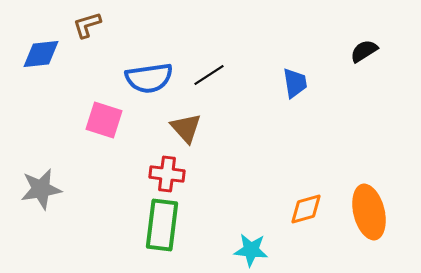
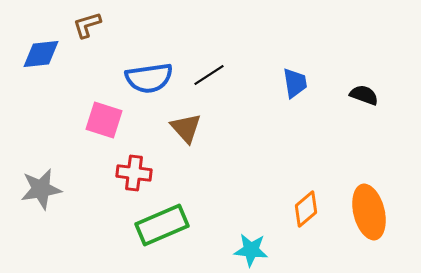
black semicircle: moved 44 px down; rotated 52 degrees clockwise
red cross: moved 33 px left, 1 px up
orange diamond: rotated 24 degrees counterclockwise
green rectangle: rotated 60 degrees clockwise
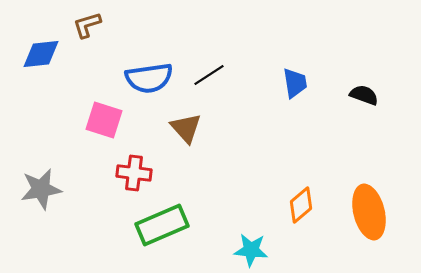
orange diamond: moved 5 px left, 4 px up
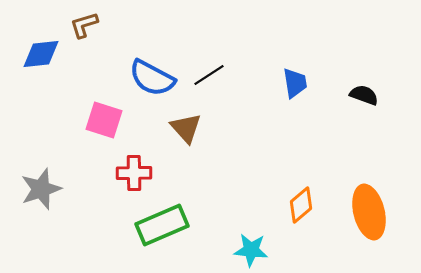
brown L-shape: moved 3 px left
blue semicircle: moved 3 px right; rotated 36 degrees clockwise
red cross: rotated 8 degrees counterclockwise
gray star: rotated 9 degrees counterclockwise
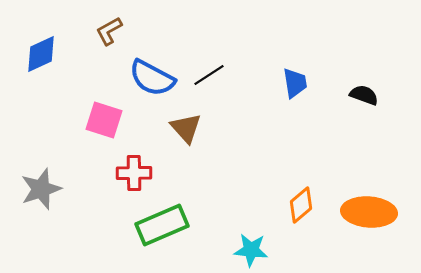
brown L-shape: moved 25 px right, 6 px down; rotated 12 degrees counterclockwise
blue diamond: rotated 18 degrees counterclockwise
orange ellipse: rotated 72 degrees counterclockwise
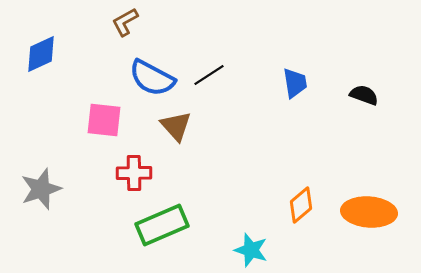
brown L-shape: moved 16 px right, 9 px up
pink square: rotated 12 degrees counterclockwise
brown triangle: moved 10 px left, 2 px up
cyan star: rotated 12 degrees clockwise
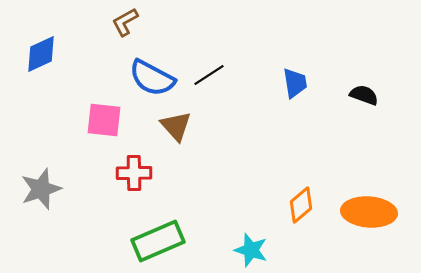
green rectangle: moved 4 px left, 16 px down
